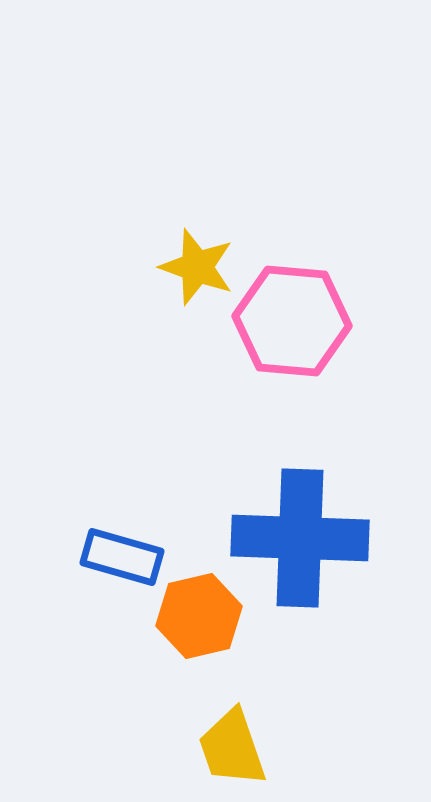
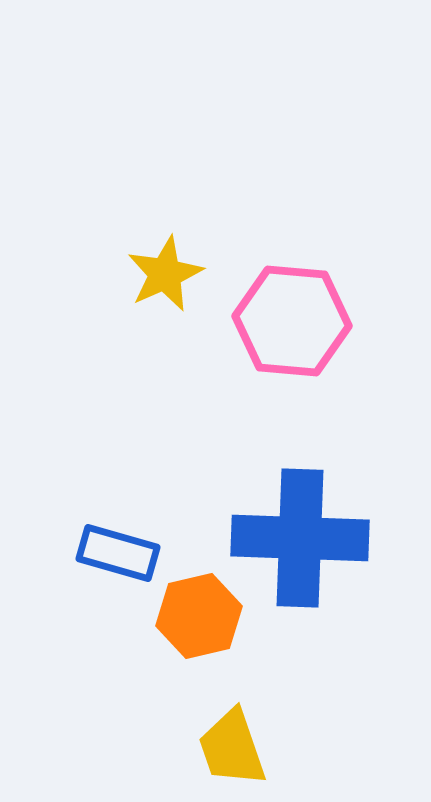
yellow star: moved 32 px left, 7 px down; rotated 28 degrees clockwise
blue rectangle: moved 4 px left, 4 px up
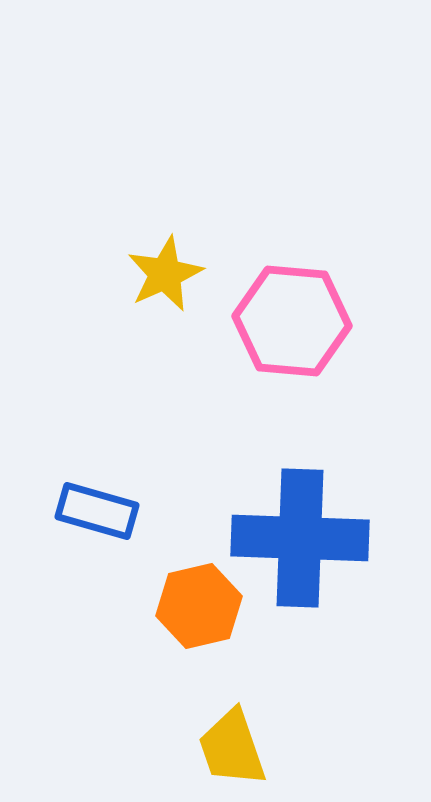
blue rectangle: moved 21 px left, 42 px up
orange hexagon: moved 10 px up
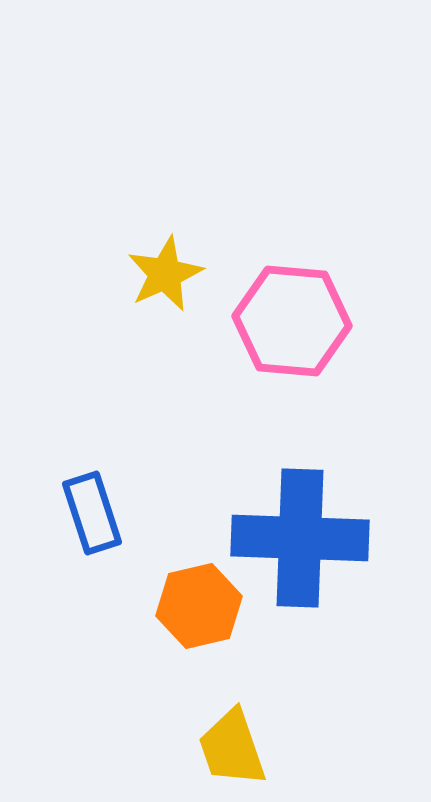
blue rectangle: moved 5 px left, 2 px down; rotated 56 degrees clockwise
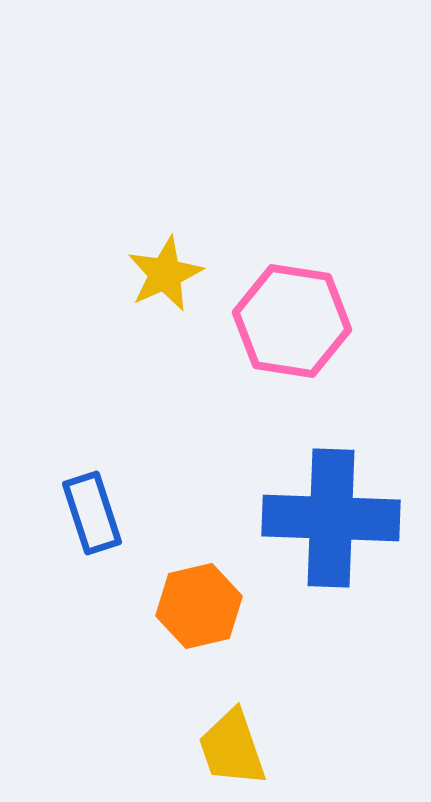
pink hexagon: rotated 4 degrees clockwise
blue cross: moved 31 px right, 20 px up
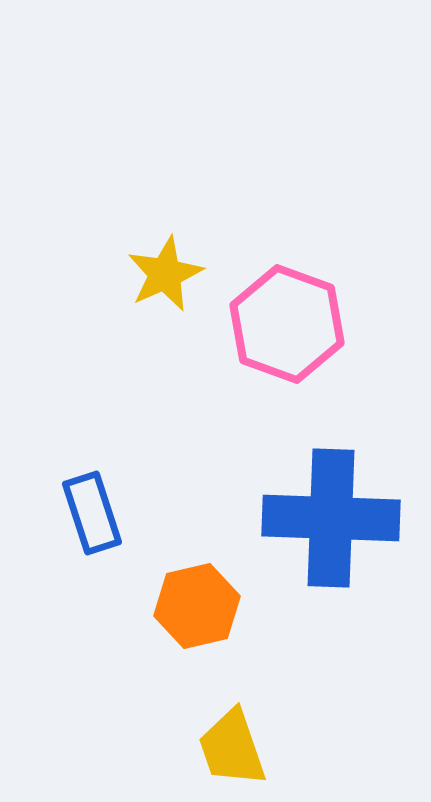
pink hexagon: moved 5 px left, 3 px down; rotated 11 degrees clockwise
orange hexagon: moved 2 px left
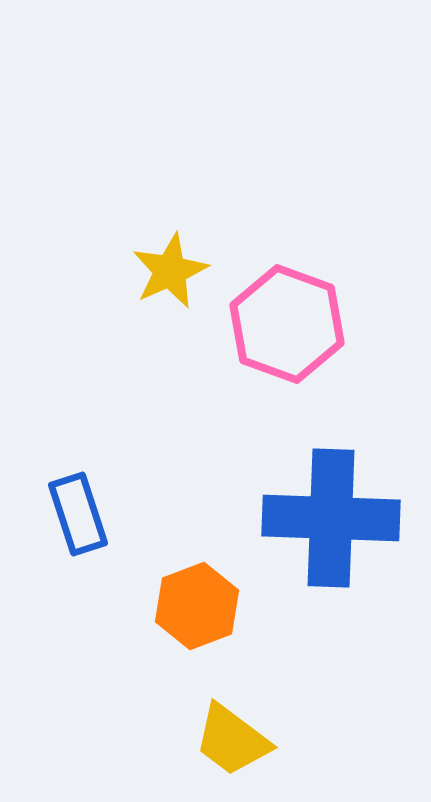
yellow star: moved 5 px right, 3 px up
blue rectangle: moved 14 px left, 1 px down
orange hexagon: rotated 8 degrees counterclockwise
yellow trapezoid: moved 8 px up; rotated 34 degrees counterclockwise
